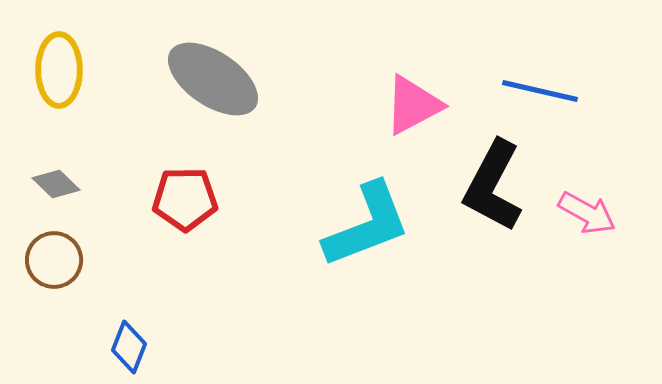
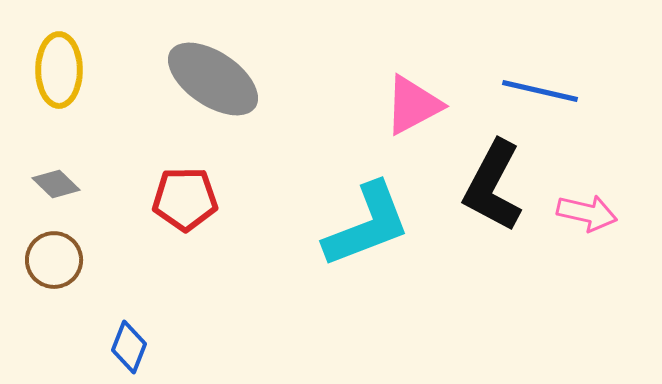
pink arrow: rotated 16 degrees counterclockwise
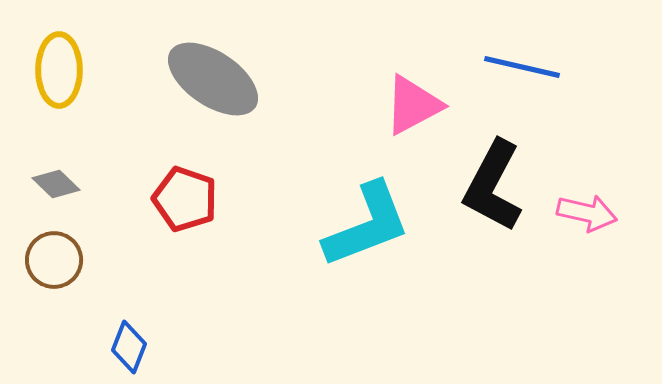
blue line: moved 18 px left, 24 px up
red pentagon: rotated 20 degrees clockwise
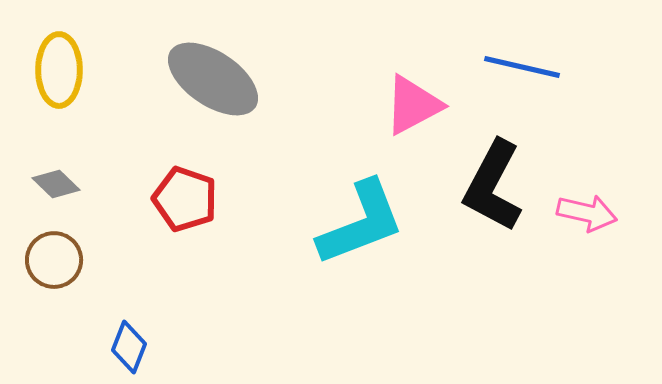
cyan L-shape: moved 6 px left, 2 px up
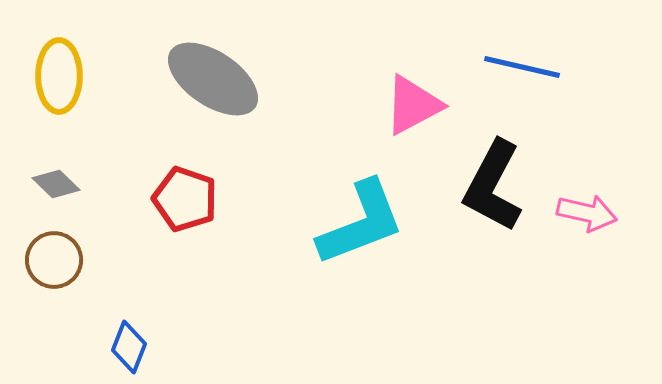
yellow ellipse: moved 6 px down
